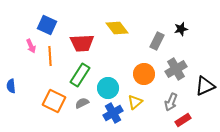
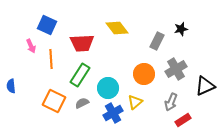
orange line: moved 1 px right, 3 px down
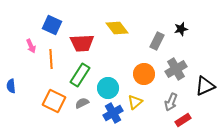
blue square: moved 5 px right
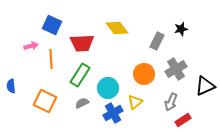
pink arrow: rotated 80 degrees counterclockwise
orange square: moved 9 px left
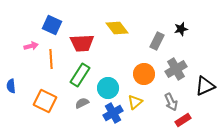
gray arrow: rotated 48 degrees counterclockwise
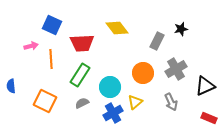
orange circle: moved 1 px left, 1 px up
cyan circle: moved 2 px right, 1 px up
red rectangle: moved 26 px right, 2 px up; rotated 56 degrees clockwise
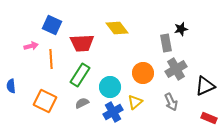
gray rectangle: moved 9 px right, 2 px down; rotated 36 degrees counterclockwise
blue cross: moved 1 px up
